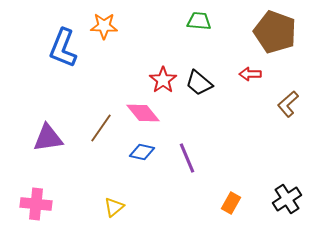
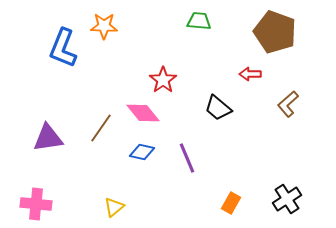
black trapezoid: moved 19 px right, 25 px down
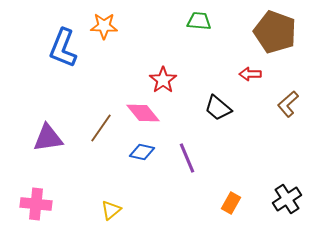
yellow triangle: moved 3 px left, 3 px down
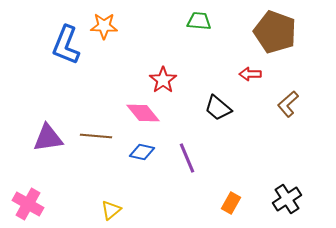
blue L-shape: moved 3 px right, 3 px up
brown line: moved 5 px left, 8 px down; rotated 60 degrees clockwise
pink cross: moved 8 px left; rotated 24 degrees clockwise
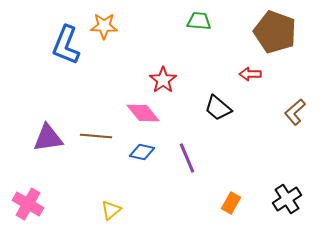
brown L-shape: moved 7 px right, 8 px down
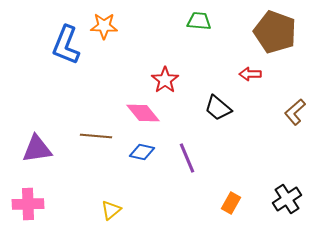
red star: moved 2 px right
purple triangle: moved 11 px left, 11 px down
pink cross: rotated 32 degrees counterclockwise
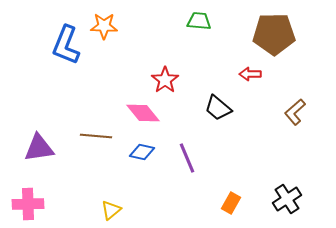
brown pentagon: moved 1 px left, 2 px down; rotated 21 degrees counterclockwise
purple triangle: moved 2 px right, 1 px up
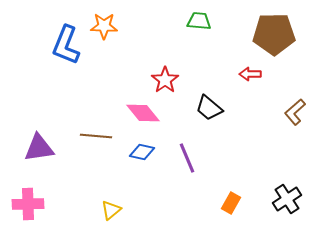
black trapezoid: moved 9 px left
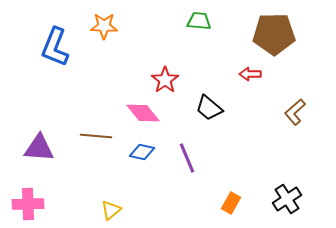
blue L-shape: moved 11 px left, 2 px down
purple triangle: rotated 12 degrees clockwise
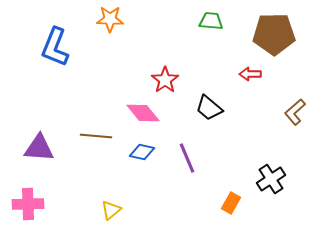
green trapezoid: moved 12 px right
orange star: moved 6 px right, 7 px up
black cross: moved 16 px left, 20 px up
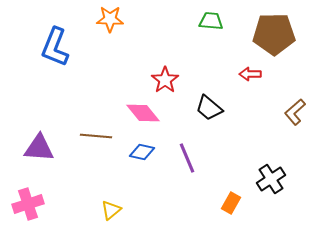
pink cross: rotated 16 degrees counterclockwise
